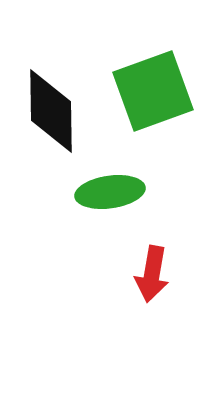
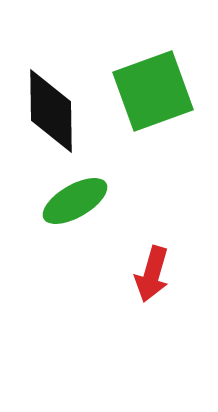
green ellipse: moved 35 px left, 9 px down; rotated 22 degrees counterclockwise
red arrow: rotated 6 degrees clockwise
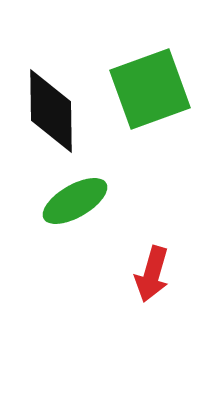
green square: moved 3 px left, 2 px up
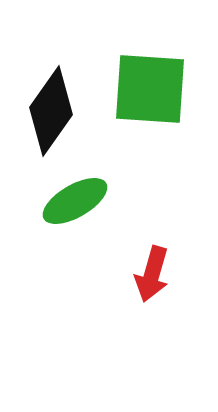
green square: rotated 24 degrees clockwise
black diamond: rotated 36 degrees clockwise
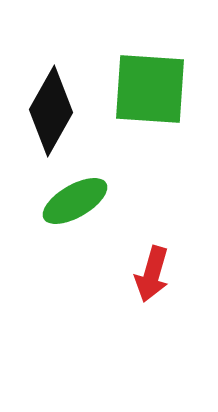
black diamond: rotated 6 degrees counterclockwise
